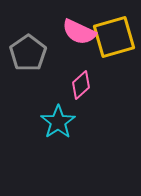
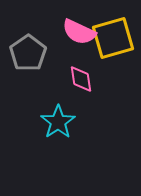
yellow square: moved 1 px left, 1 px down
pink diamond: moved 6 px up; rotated 56 degrees counterclockwise
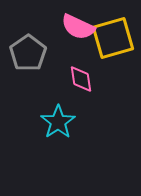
pink semicircle: moved 1 px left, 5 px up
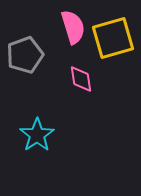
pink semicircle: moved 5 px left; rotated 132 degrees counterclockwise
gray pentagon: moved 3 px left, 2 px down; rotated 15 degrees clockwise
cyan star: moved 21 px left, 13 px down
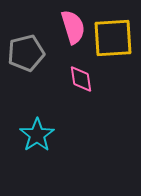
yellow square: rotated 12 degrees clockwise
gray pentagon: moved 1 px right, 2 px up; rotated 6 degrees clockwise
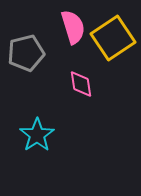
yellow square: rotated 30 degrees counterclockwise
pink diamond: moved 5 px down
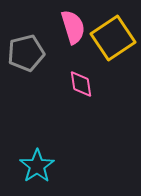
cyan star: moved 31 px down
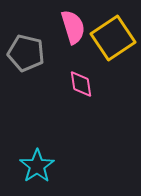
gray pentagon: rotated 27 degrees clockwise
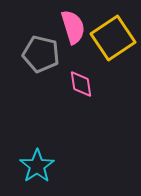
gray pentagon: moved 15 px right, 1 px down
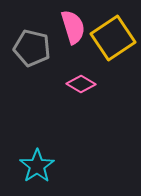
gray pentagon: moved 9 px left, 6 px up
pink diamond: rotated 52 degrees counterclockwise
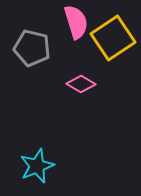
pink semicircle: moved 3 px right, 5 px up
cyan star: rotated 12 degrees clockwise
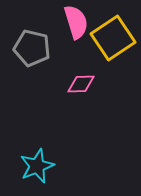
pink diamond: rotated 32 degrees counterclockwise
